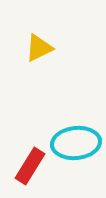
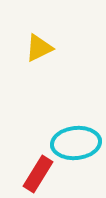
red rectangle: moved 8 px right, 8 px down
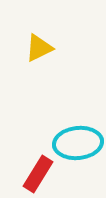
cyan ellipse: moved 2 px right
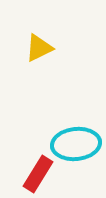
cyan ellipse: moved 2 px left, 1 px down
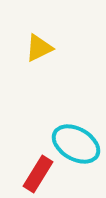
cyan ellipse: rotated 36 degrees clockwise
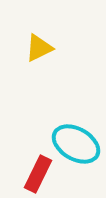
red rectangle: rotated 6 degrees counterclockwise
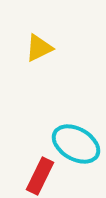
red rectangle: moved 2 px right, 2 px down
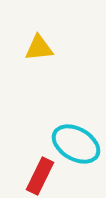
yellow triangle: rotated 20 degrees clockwise
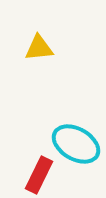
red rectangle: moved 1 px left, 1 px up
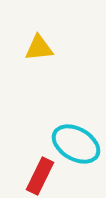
red rectangle: moved 1 px right, 1 px down
